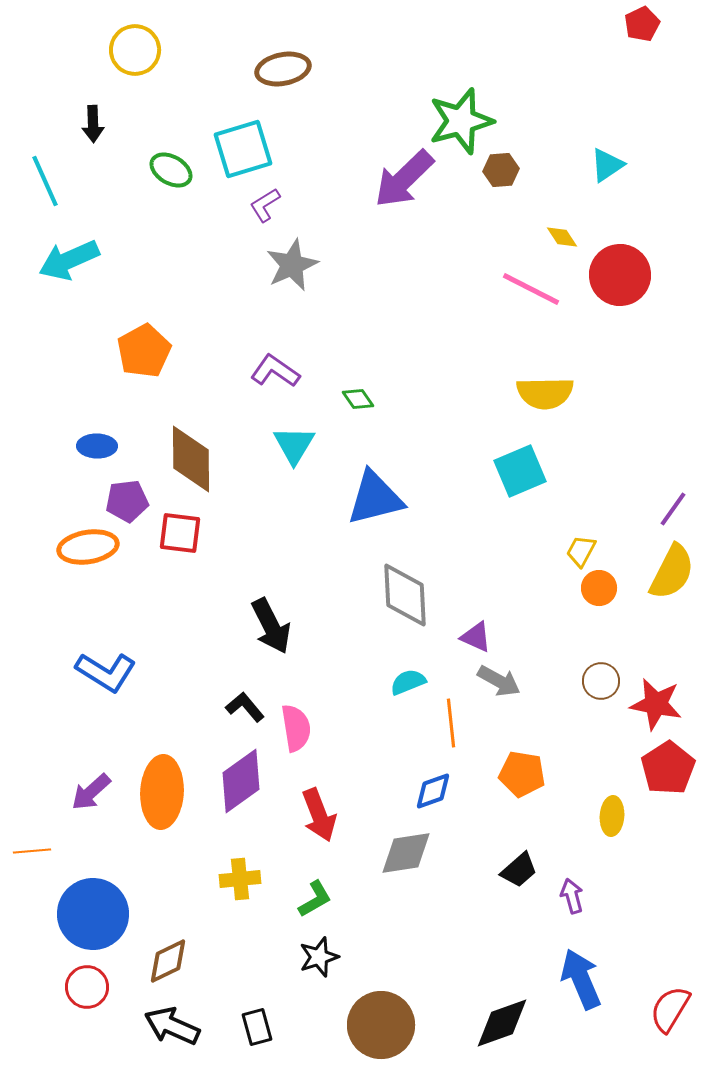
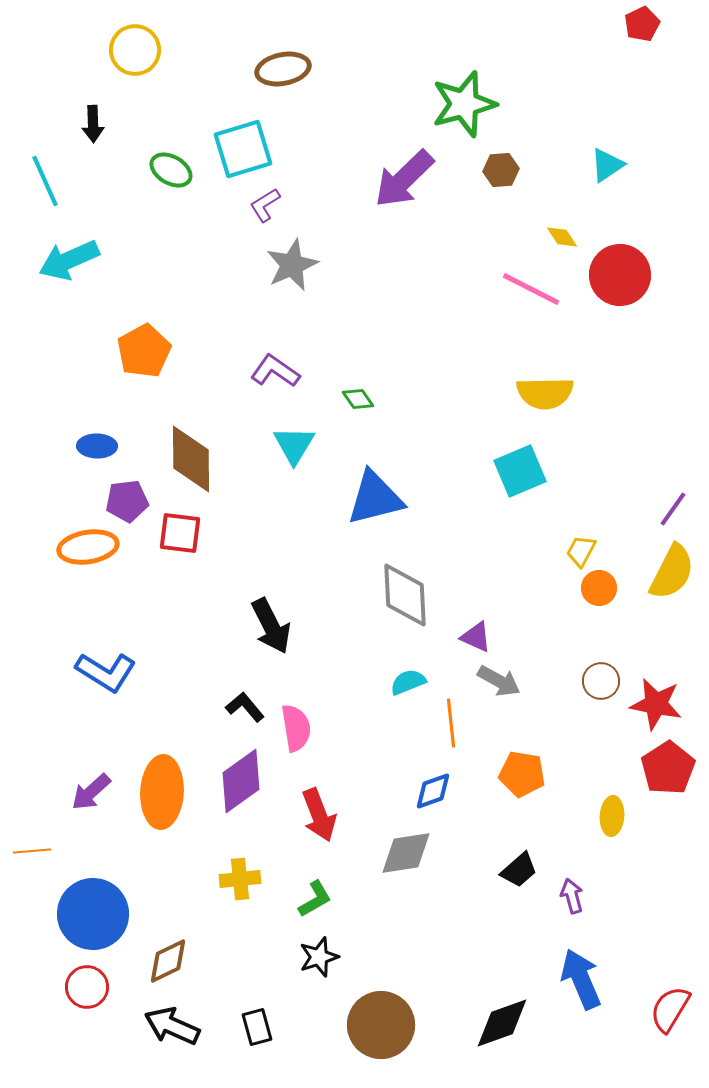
green star at (461, 121): moved 3 px right, 17 px up
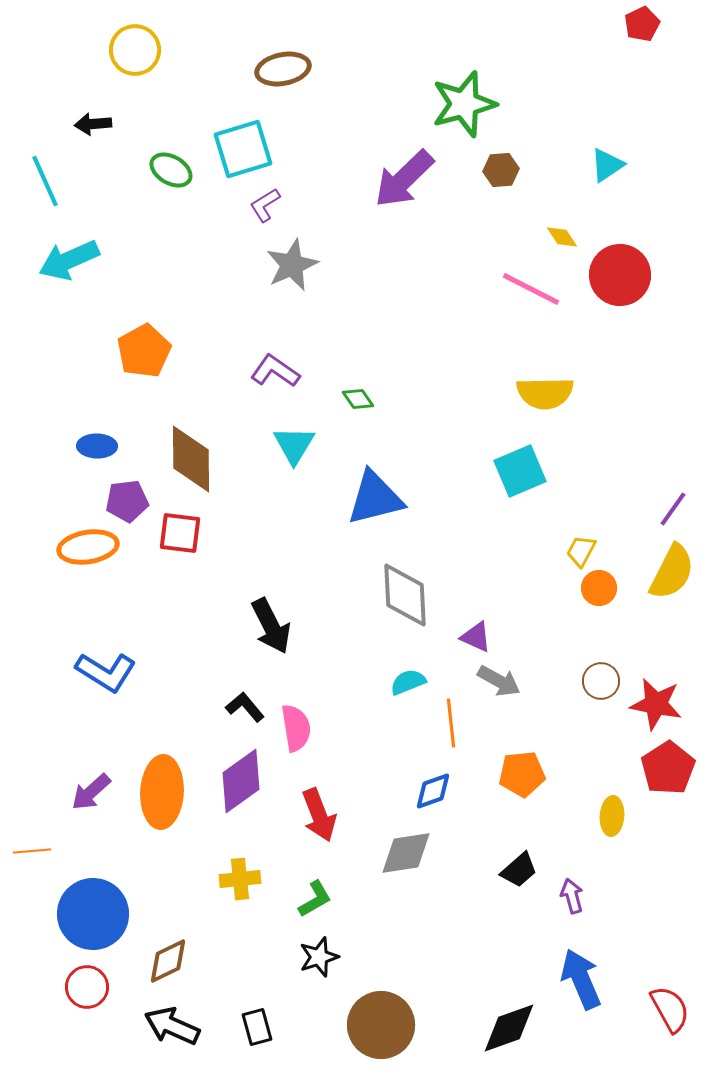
black arrow at (93, 124): rotated 87 degrees clockwise
orange pentagon at (522, 774): rotated 15 degrees counterclockwise
red semicircle at (670, 1009): rotated 120 degrees clockwise
black diamond at (502, 1023): moved 7 px right, 5 px down
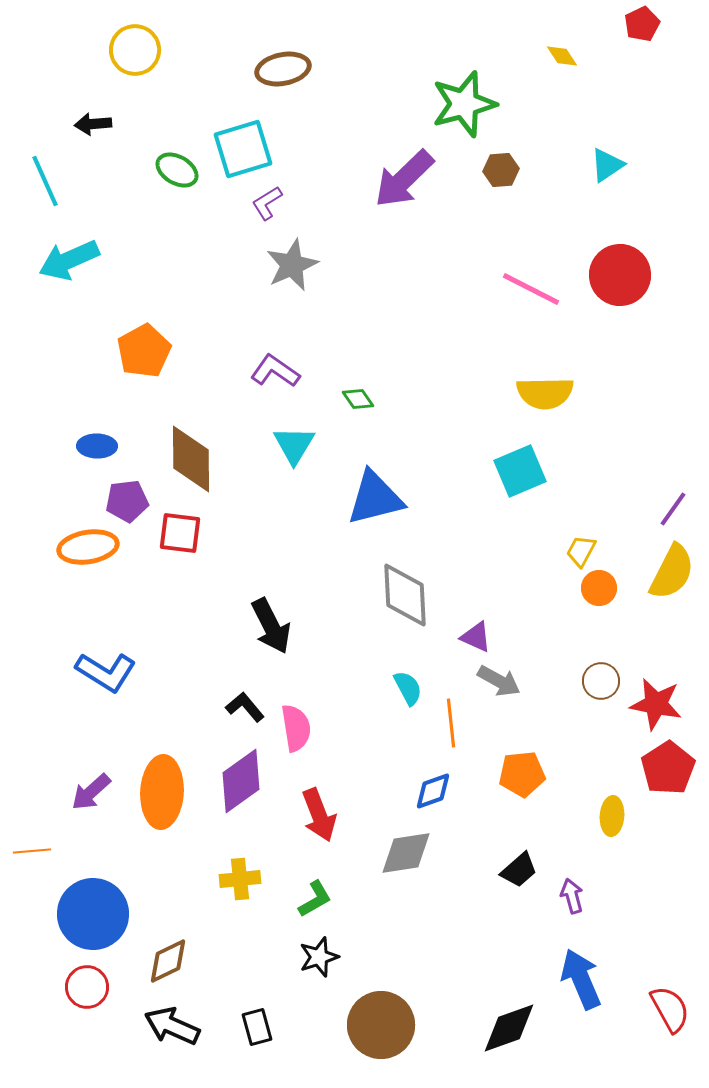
green ellipse at (171, 170): moved 6 px right
purple L-shape at (265, 205): moved 2 px right, 2 px up
yellow diamond at (562, 237): moved 181 px up
cyan semicircle at (408, 682): moved 6 px down; rotated 84 degrees clockwise
